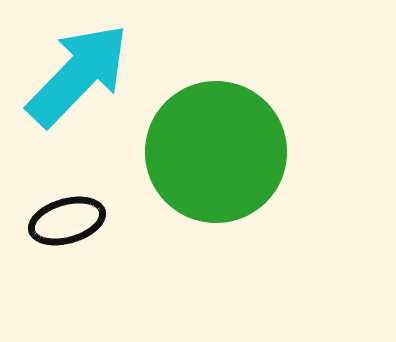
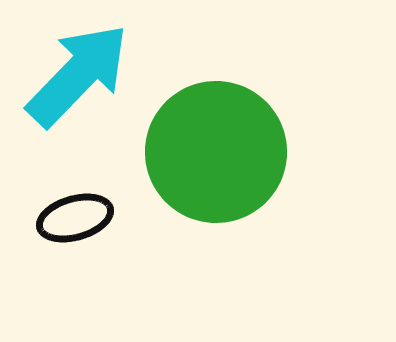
black ellipse: moved 8 px right, 3 px up
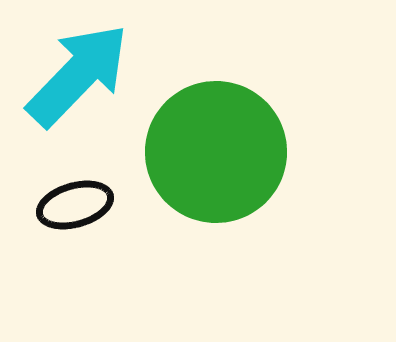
black ellipse: moved 13 px up
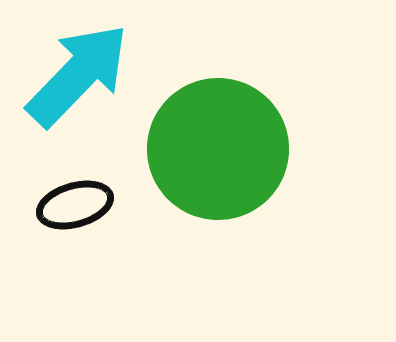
green circle: moved 2 px right, 3 px up
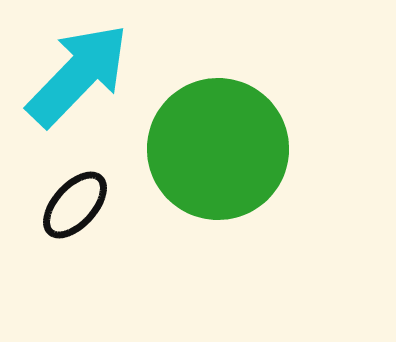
black ellipse: rotated 32 degrees counterclockwise
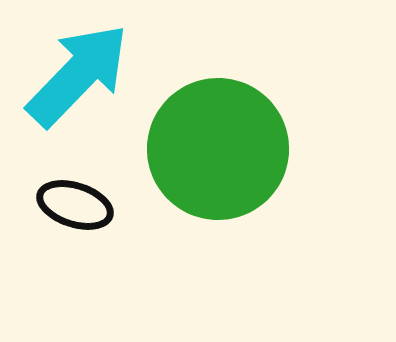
black ellipse: rotated 66 degrees clockwise
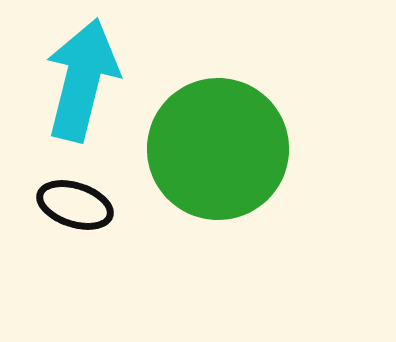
cyan arrow: moved 4 px right, 5 px down; rotated 30 degrees counterclockwise
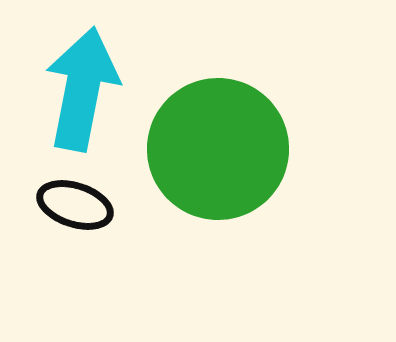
cyan arrow: moved 9 px down; rotated 3 degrees counterclockwise
